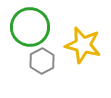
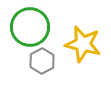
yellow star: moved 1 px up
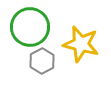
yellow star: moved 2 px left
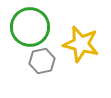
gray hexagon: rotated 15 degrees clockwise
